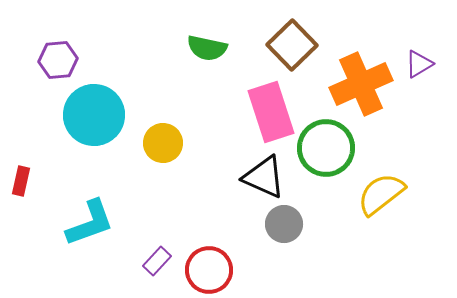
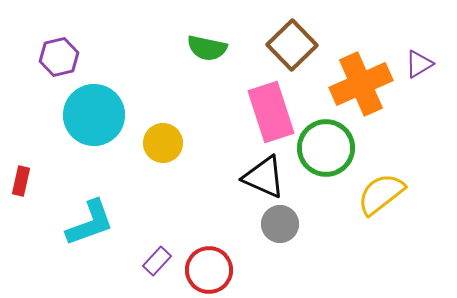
purple hexagon: moved 1 px right, 3 px up; rotated 9 degrees counterclockwise
gray circle: moved 4 px left
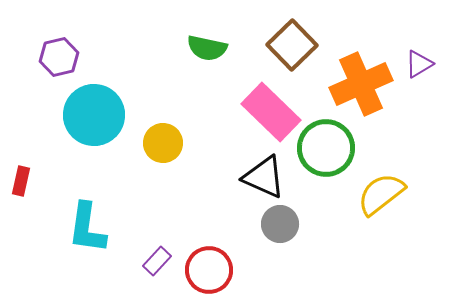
pink rectangle: rotated 28 degrees counterclockwise
cyan L-shape: moved 3 px left, 5 px down; rotated 118 degrees clockwise
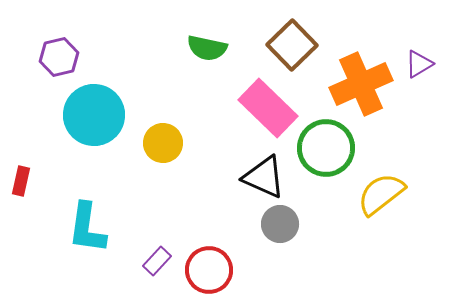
pink rectangle: moved 3 px left, 4 px up
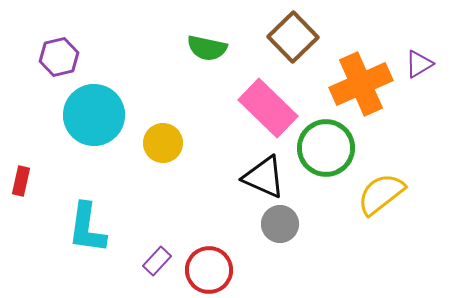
brown square: moved 1 px right, 8 px up
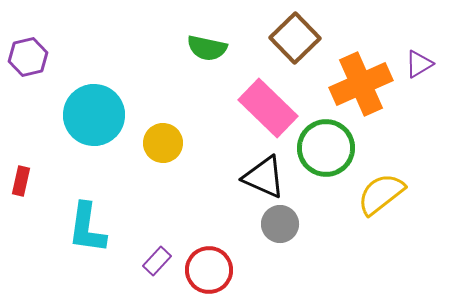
brown square: moved 2 px right, 1 px down
purple hexagon: moved 31 px left
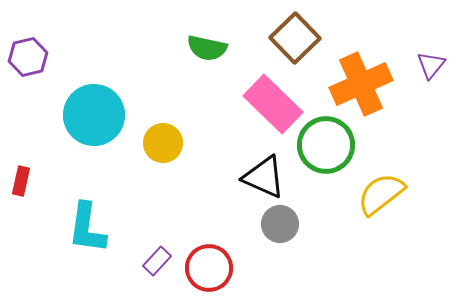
purple triangle: moved 12 px right, 1 px down; rotated 20 degrees counterclockwise
pink rectangle: moved 5 px right, 4 px up
green circle: moved 3 px up
red circle: moved 2 px up
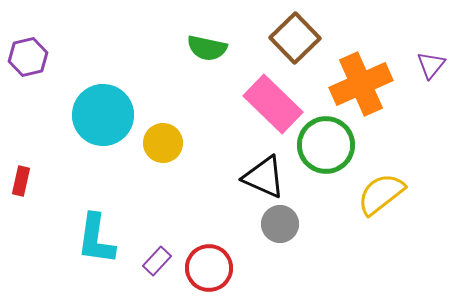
cyan circle: moved 9 px right
cyan L-shape: moved 9 px right, 11 px down
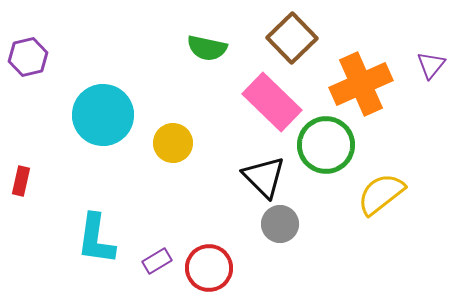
brown square: moved 3 px left
pink rectangle: moved 1 px left, 2 px up
yellow circle: moved 10 px right
black triangle: rotated 21 degrees clockwise
purple rectangle: rotated 16 degrees clockwise
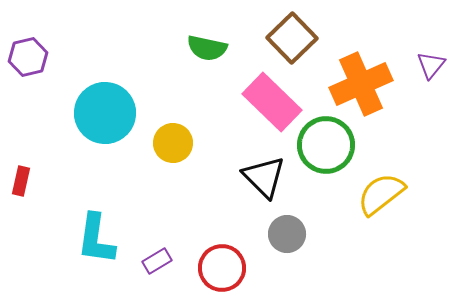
cyan circle: moved 2 px right, 2 px up
gray circle: moved 7 px right, 10 px down
red circle: moved 13 px right
